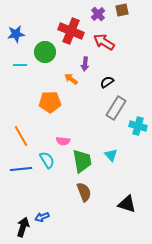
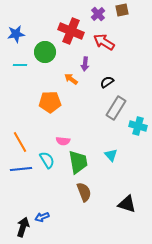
orange line: moved 1 px left, 6 px down
green trapezoid: moved 4 px left, 1 px down
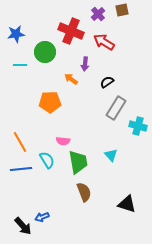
black arrow: moved 1 px up; rotated 120 degrees clockwise
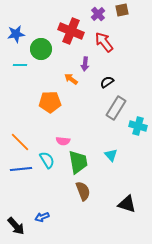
red arrow: rotated 20 degrees clockwise
green circle: moved 4 px left, 3 px up
orange line: rotated 15 degrees counterclockwise
brown semicircle: moved 1 px left, 1 px up
black arrow: moved 7 px left
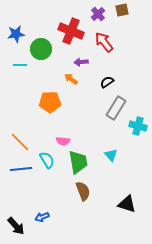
purple arrow: moved 4 px left, 2 px up; rotated 80 degrees clockwise
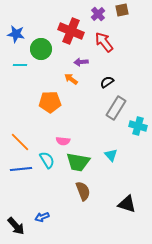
blue star: rotated 18 degrees clockwise
green trapezoid: rotated 110 degrees clockwise
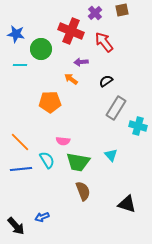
purple cross: moved 3 px left, 1 px up
black semicircle: moved 1 px left, 1 px up
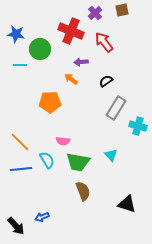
green circle: moved 1 px left
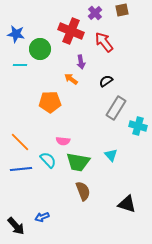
purple arrow: rotated 96 degrees counterclockwise
cyan semicircle: moved 1 px right; rotated 12 degrees counterclockwise
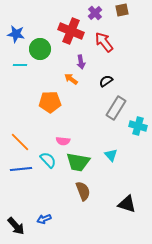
blue arrow: moved 2 px right, 2 px down
